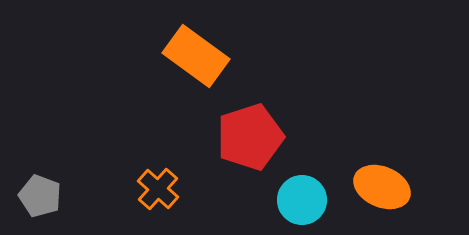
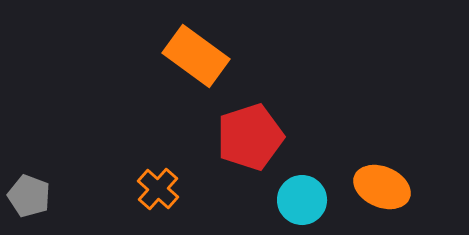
gray pentagon: moved 11 px left
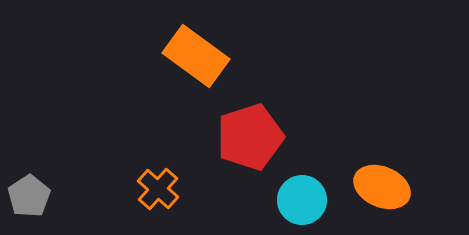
gray pentagon: rotated 18 degrees clockwise
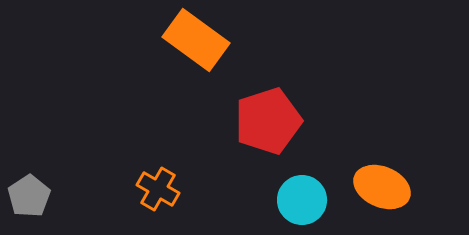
orange rectangle: moved 16 px up
red pentagon: moved 18 px right, 16 px up
orange cross: rotated 12 degrees counterclockwise
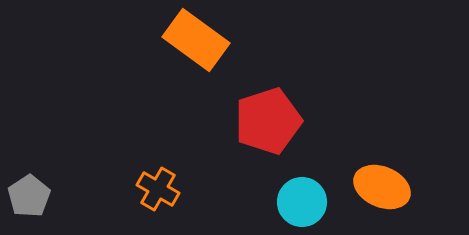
cyan circle: moved 2 px down
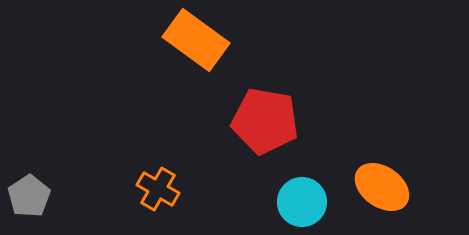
red pentagon: moved 3 px left; rotated 28 degrees clockwise
orange ellipse: rotated 12 degrees clockwise
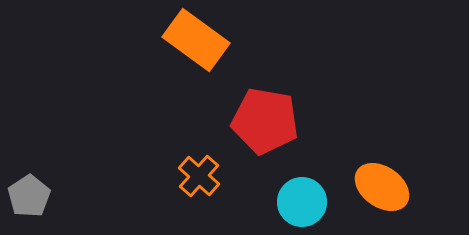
orange cross: moved 41 px right, 13 px up; rotated 12 degrees clockwise
